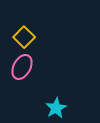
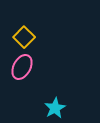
cyan star: moved 1 px left
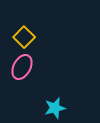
cyan star: rotated 15 degrees clockwise
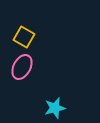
yellow square: rotated 15 degrees counterclockwise
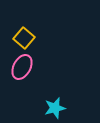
yellow square: moved 1 px down; rotated 10 degrees clockwise
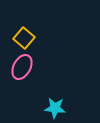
cyan star: rotated 20 degrees clockwise
